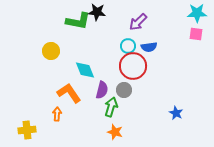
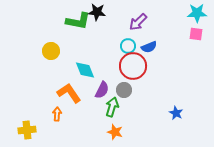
blue semicircle: rotated 14 degrees counterclockwise
purple semicircle: rotated 12 degrees clockwise
green arrow: moved 1 px right
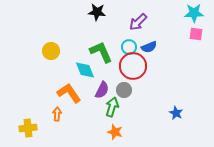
cyan star: moved 3 px left
green L-shape: moved 23 px right, 31 px down; rotated 125 degrees counterclockwise
cyan circle: moved 1 px right, 1 px down
yellow cross: moved 1 px right, 2 px up
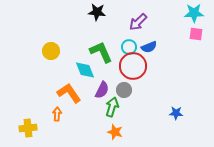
blue star: rotated 24 degrees counterclockwise
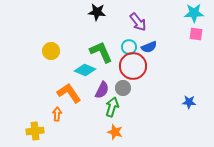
purple arrow: rotated 84 degrees counterclockwise
cyan diamond: rotated 45 degrees counterclockwise
gray circle: moved 1 px left, 2 px up
blue star: moved 13 px right, 11 px up
yellow cross: moved 7 px right, 3 px down
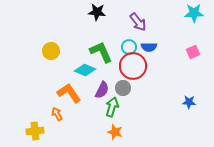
pink square: moved 3 px left, 18 px down; rotated 32 degrees counterclockwise
blue semicircle: rotated 21 degrees clockwise
orange arrow: rotated 32 degrees counterclockwise
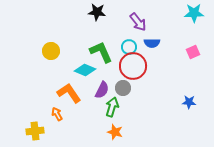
blue semicircle: moved 3 px right, 4 px up
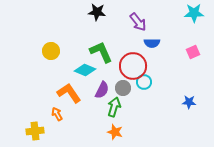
cyan circle: moved 15 px right, 35 px down
green arrow: moved 2 px right
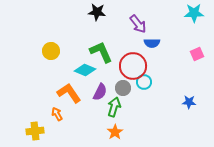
purple arrow: moved 2 px down
pink square: moved 4 px right, 2 px down
purple semicircle: moved 2 px left, 2 px down
orange star: rotated 21 degrees clockwise
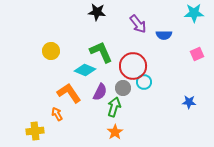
blue semicircle: moved 12 px right, 8 px up
